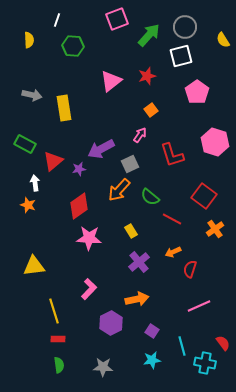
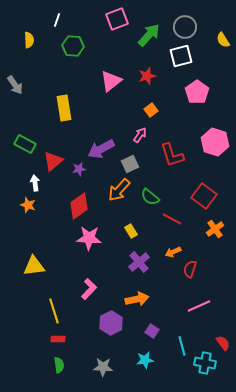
gray arrow at (32, 95): moved 17 px left, 10 px up; rotated 42 degrees clockwise
cyan star at (152, 360): moved 7 px left
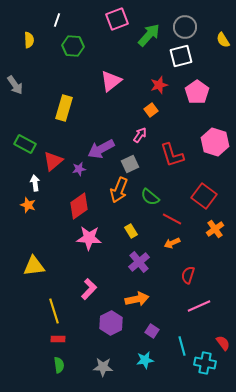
red star at (147, 76): moved 12 px right, 9 px down
yellow rectangle at (64, 108): rotated 25 degrees clockwise
orange arrow at (119, 190): rotated 20 degrees counterclockwise
orange arrow at (173, 252): moved 1 px left, 9 px up
red semicircle at (190, 269): moved 2 px left, 6 px down
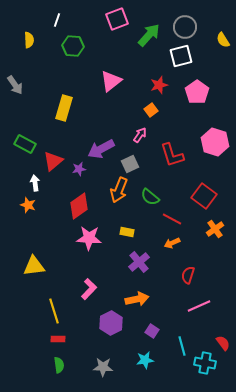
yellow rectangle at (131, 231): moved 4 px left, 1 px down; rotated 48 degrees counterclockwise
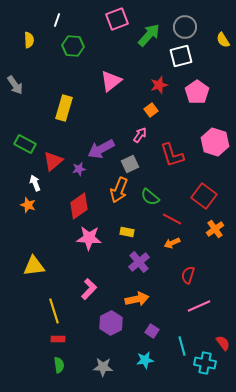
white arrow at (35, 183): rotated 14 degrees counterclockwise
